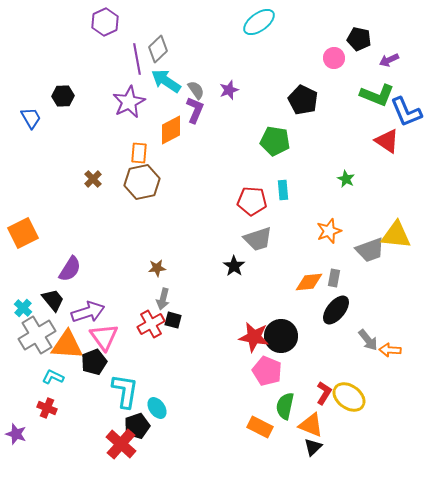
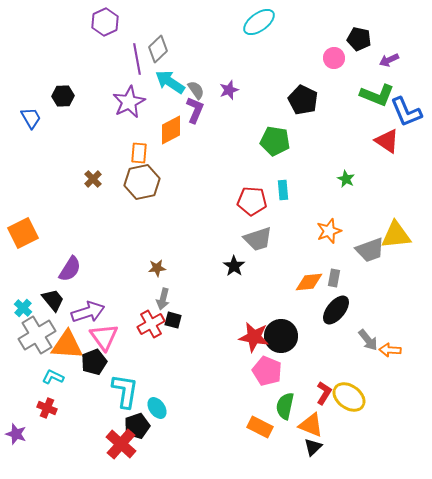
cyan arrow at (166, 81): moved 4 px right, 1 px down
yellow triangle at (396, 235): rotated 12 degrees counterclockwise
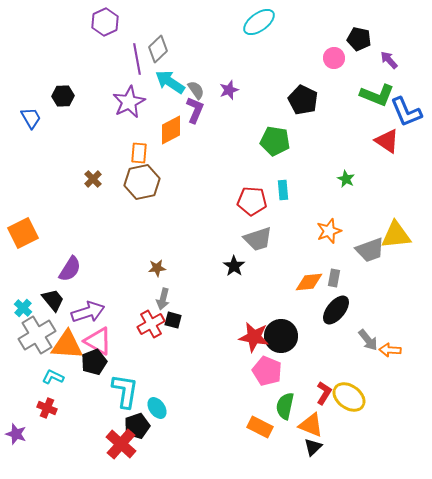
purple arrow at (389, 60): rotated 72 degrees clockwise
pink triangle at (104, 337): moved 6 px left, 4 px down; rotated 24 degrees counterclockwise
